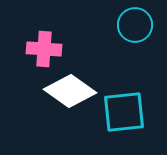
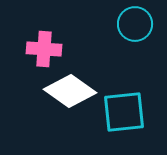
cyan circle: moved 1 px up
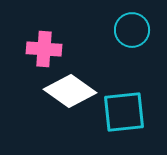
cyan circle: moved 3 px left, 6 px down
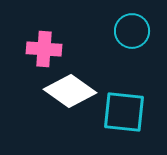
cyan circle: moved 1 px down
cyan square: rotated 12 degrees clockwise
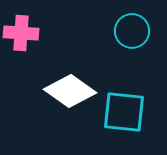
pink cross: moved 23 px left, 16 px up
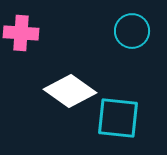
cyan square: moved 6 px left, 6 px down
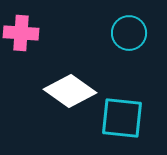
cyan circle: moved 3 px left, 2 px down
cyan square: moved 4 px right
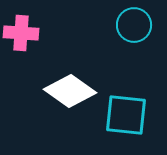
cyan circle: moved 5 px right, 8 px up
cyan square: moved 4 px right, 3 px up
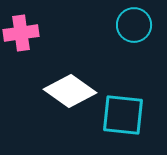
pink cross: rotated 12 degrees counterclockwise
cyan square: moved 3 px left
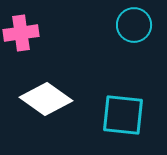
white diamond: moved 24 px left, 8 px down
